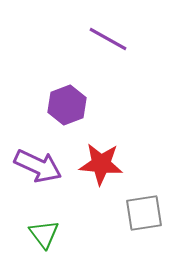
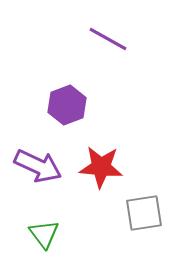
red star: moved 3 px down
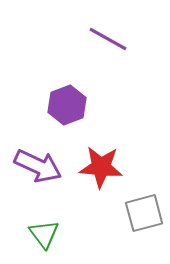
gray square: rotated 6 degrees counterclockwise
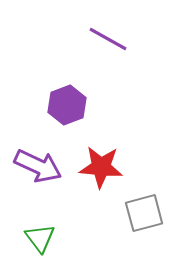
green triangle: moved 4 px left, 4 px down
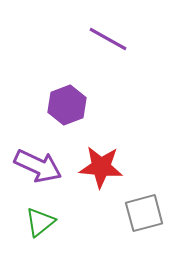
green triangle: moved 16 px up; rotated 28 degrees clockwise
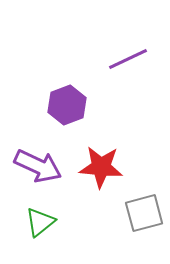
purple line: moved 20 px right, 20 px down; rotated 54 degrees counterclockwise
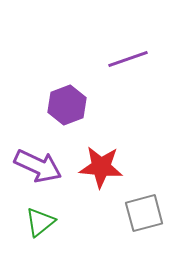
purple line: rotated 6 degrees clockwise
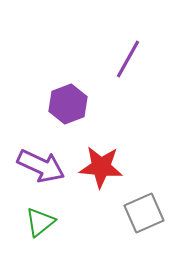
purple line: rotated 42 degrees counterclockwise
purple hexagon: moved 1 px right, 1 px up
purple arrow: moved 3 px right
gray square: rotated 9 degrees counterclockwise
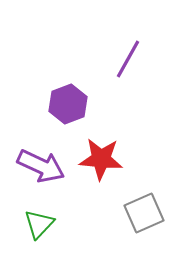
red star: moved 8 px up
green triangle: moved 1 px left, 2 px down; rotated 8 degrees counterclockwise
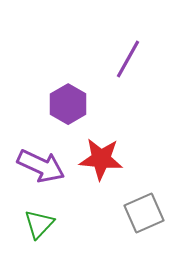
purple hexagon: rotated 9 degrees counterclockwise
